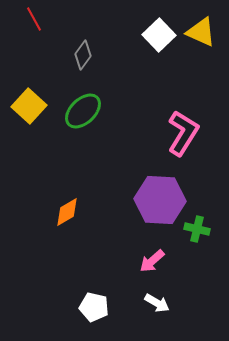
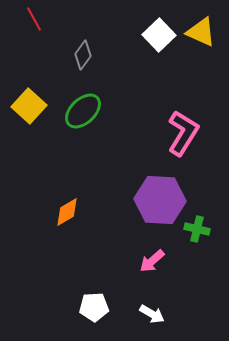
white arrow: moved 5 px left, 11 px down
white pentagon: rotated 16 degrees counterclockwise
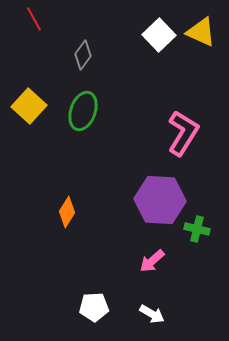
green ellipse: rotated 27 degrees counterclockwise
orange diamond: rotated 28 degrees counterclockwise
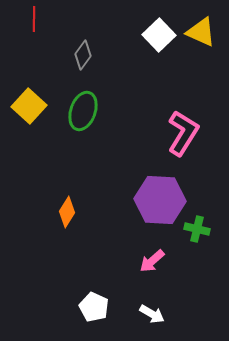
red line: rotated 30 degrees clockwise
white pentagon: rotated 28 degrees clockwise
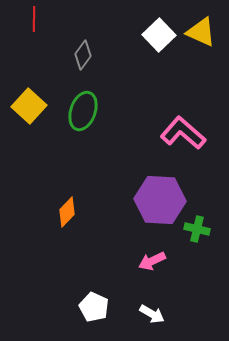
pink L-shape: rotated 81 degrees counterclockwise
orange diamond: rotated 12 degrees clockwise
pink arrow: rotated 16 degrees clockwise
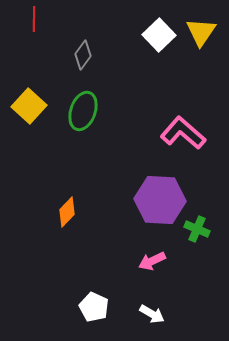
yellow triangle: rotated 40 degrees clockwise
green cross: rotated 10 degrees clockwise
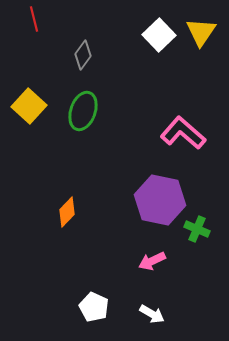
red line: rotated 15 degrees counterclockwise
purple hexagon: rotated 9 degrees clockwise
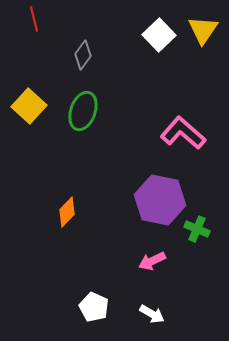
yellow triangle: moved 2 px right, 2 px up
